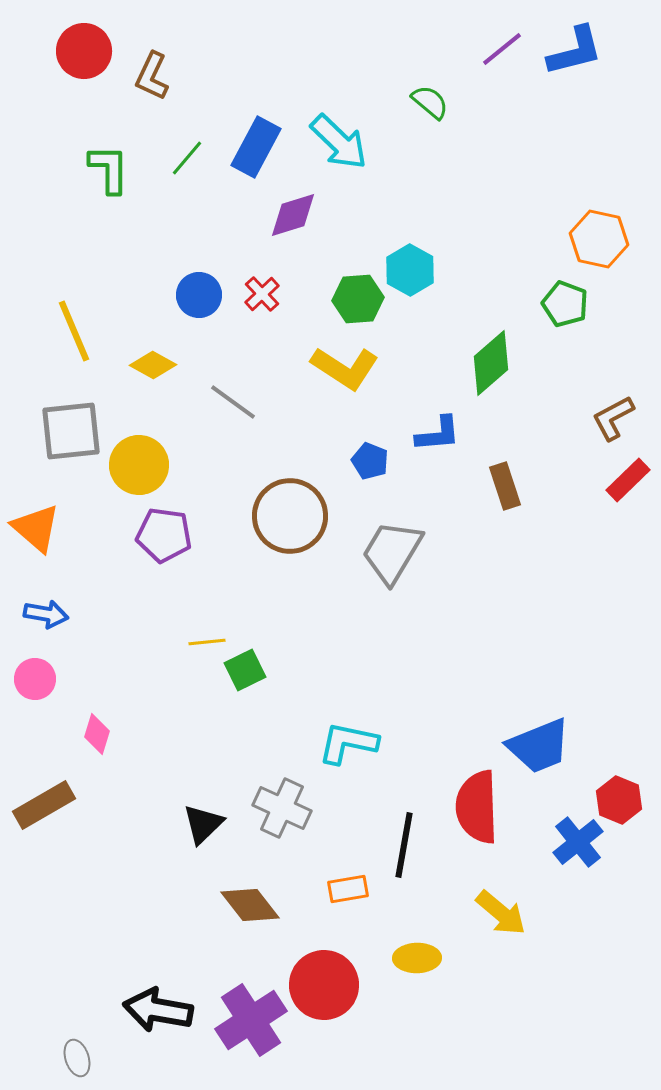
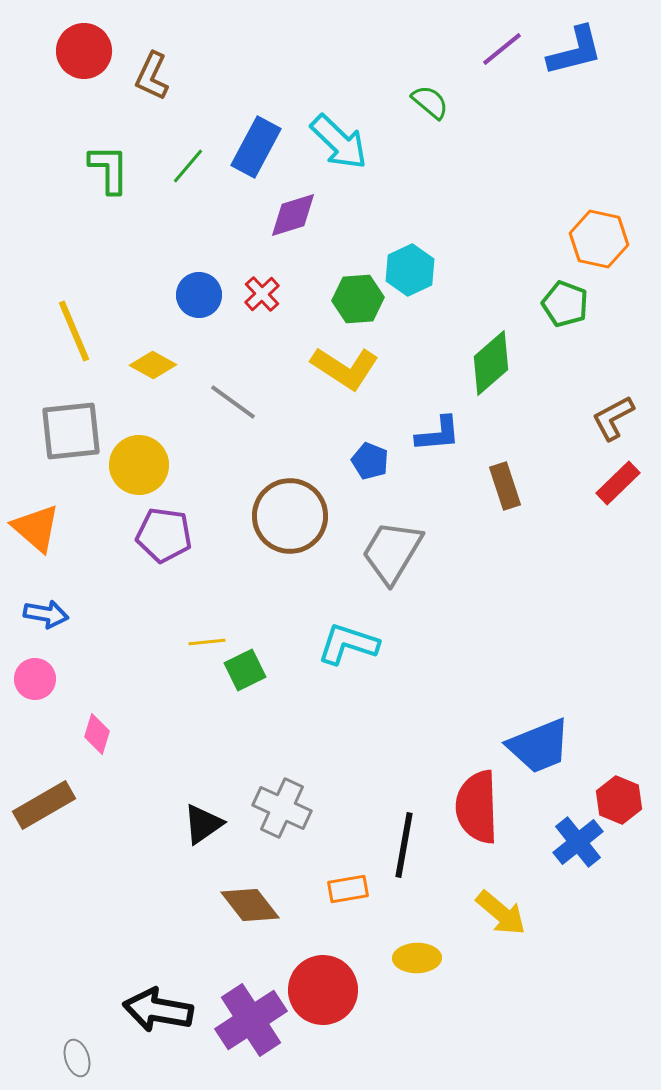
green line at (187, 158): moved 1 px right, 8 px down
cyan hexagon at (410, 270): rotated 6 degrees clockwise
red rectangle at (628, 480): moved 10 px left, 3 px down
cyan L-shape at (348, 743): moved 99 px up; rotated 6 degrees clockwise
black triangle at (203, 824): rotated 9 degrees clockwise
red circle at (324, 985): moved 1 px left, 5 px down
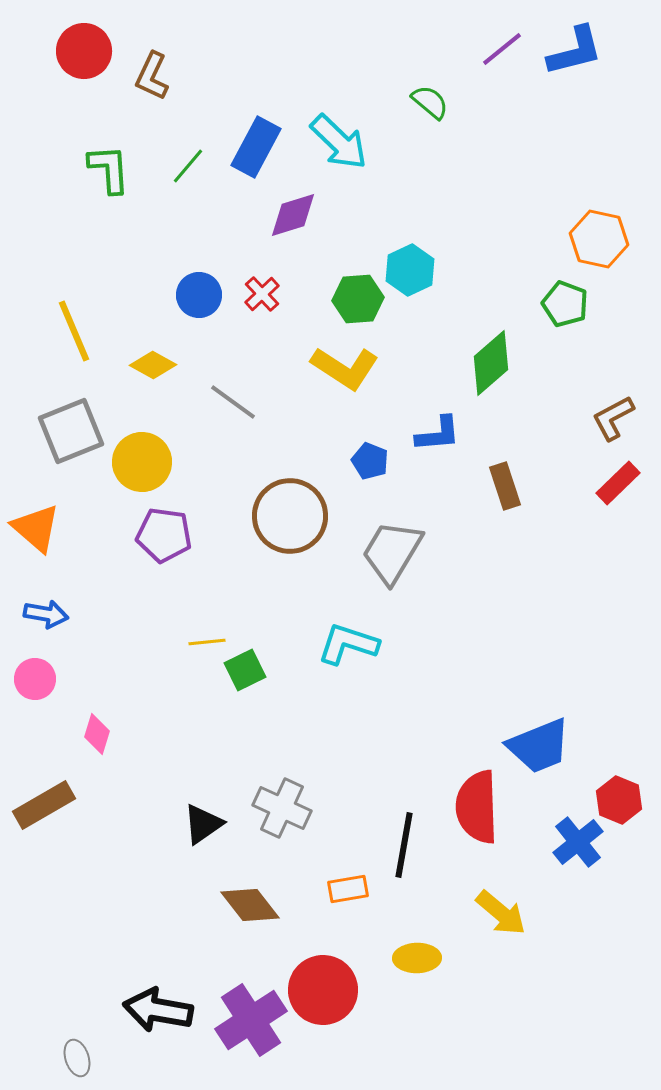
green L-shape at (109, 169): rotated 4 degrees counterclockwise
gray square at (71, 431): rotated 16 degrees counterclockwise
yellow circle at (139, 465): moved 3 px right, 3 px up
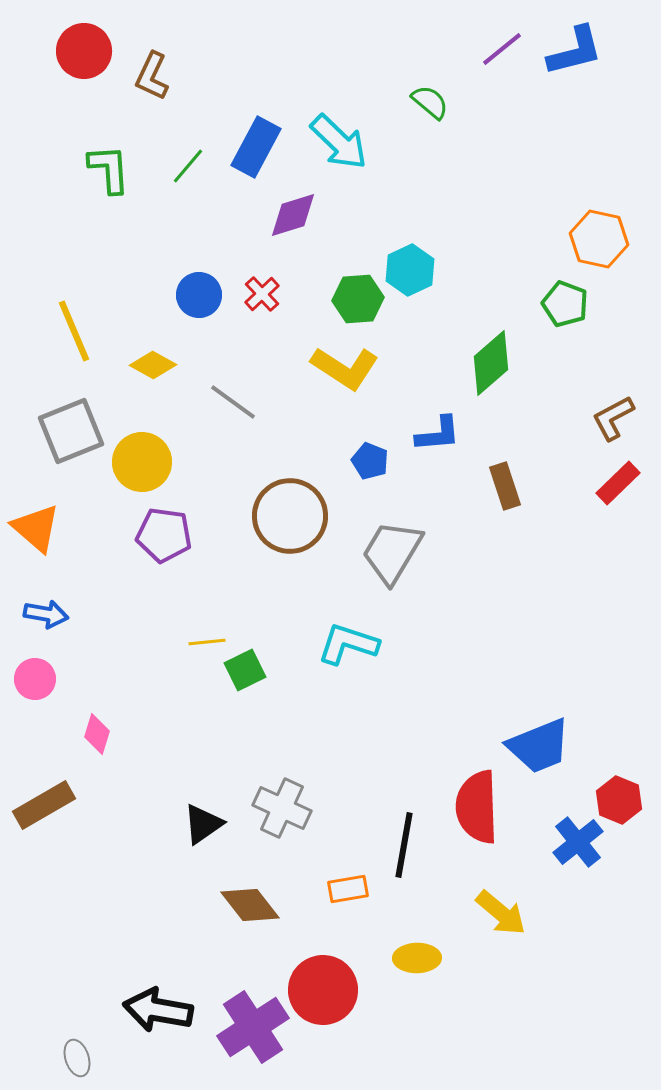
purple cross at (251, 1020): moved 2 px right, 7 px down
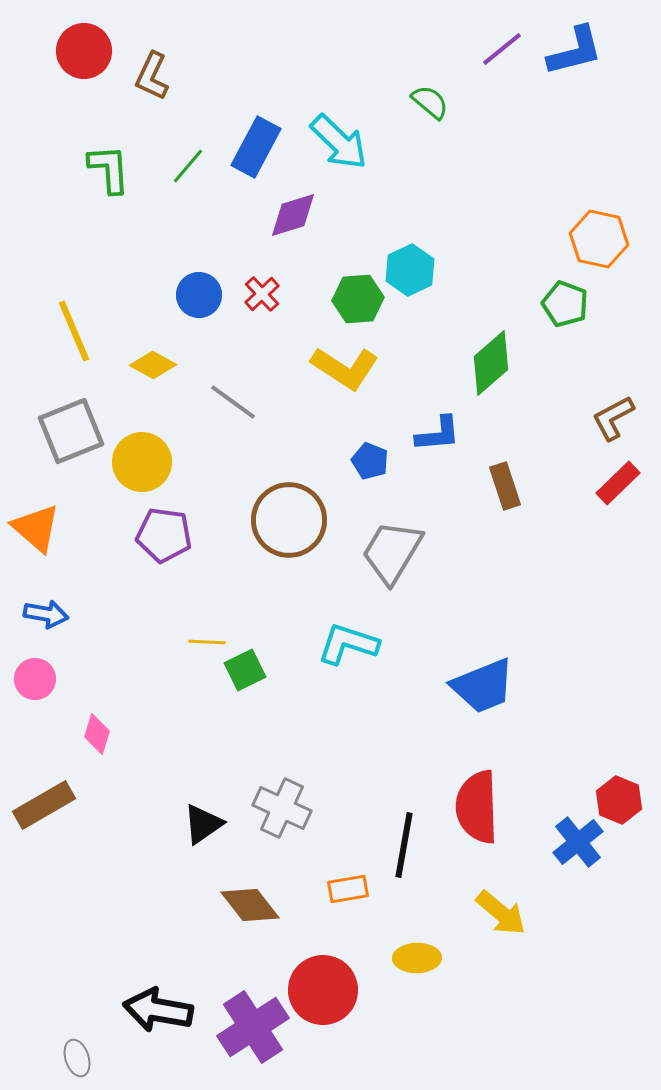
brown circle at (290, 516): moved 1 px left, 4 px down
yellow line at (207, 642): rotated 9 degrees clockwise
blue trapezoid at (539, 746): moved 56 px left, 60 px up
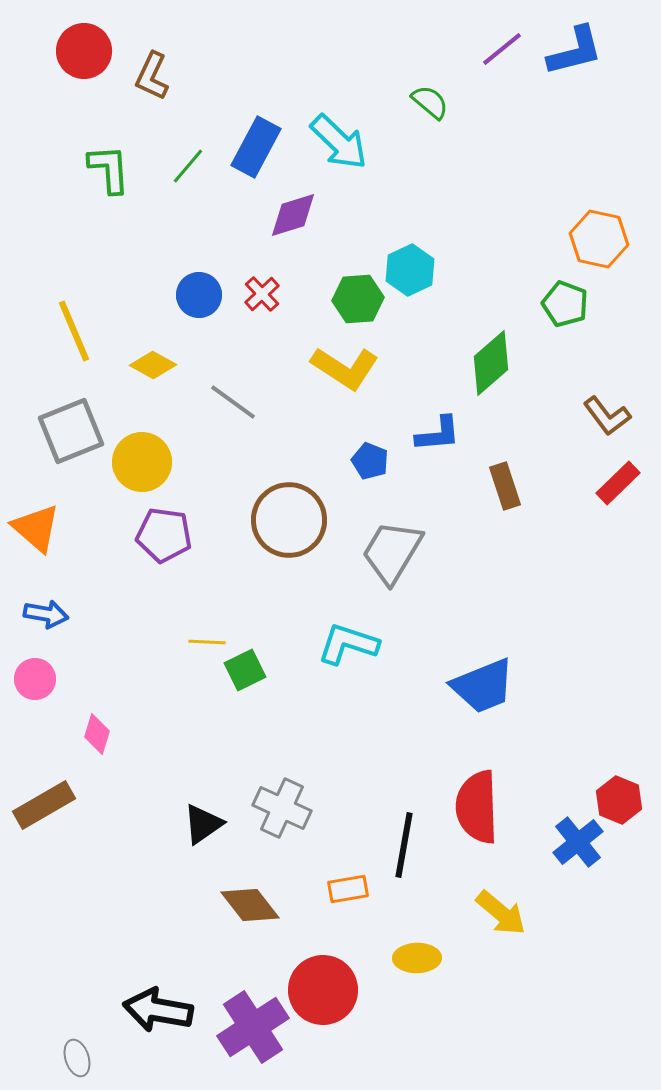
brown L-shape at (613, 418): moved 6 px left, 2 px up; rotated 99 degrees counterclockwise
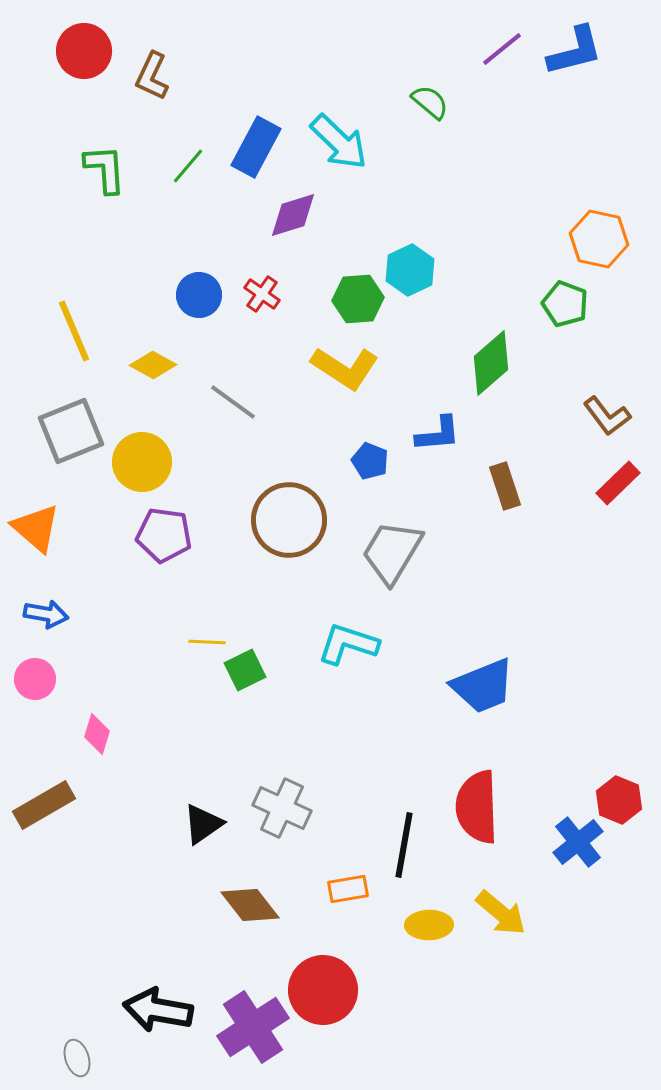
green L-shape at (109, 169): moved 4 px left
red cross at (262, 294): rotated 12 degrees counterclockwise
yellow ellipse at (417, 958): moved 12 px right, 33 px up
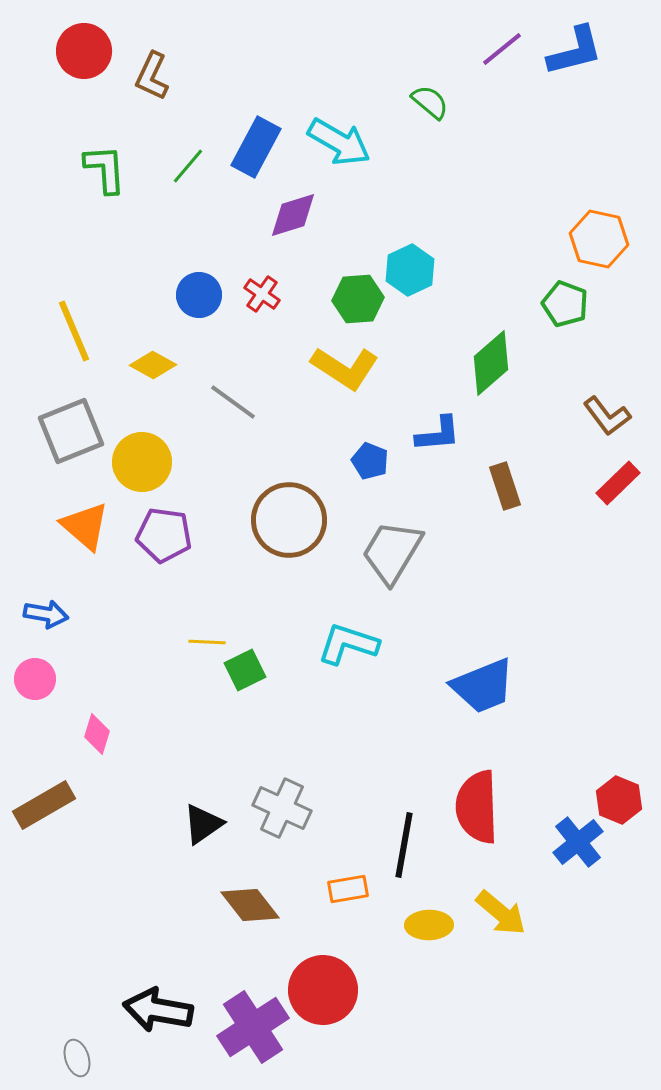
cyan arrow at (339, 142): rotated 14 degrees counterclockwise
orange triangle at (36, 528): moved 49 px right, 2 px up
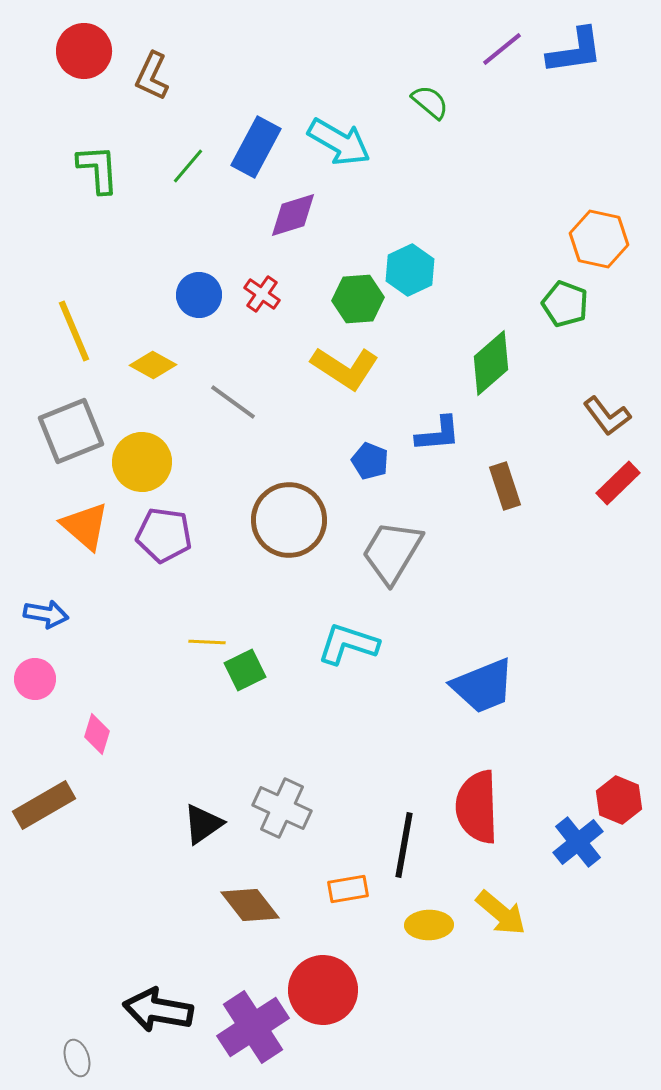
blue L-shape at (575, 51): rotated 6 degrees clockwise
green L-shape at (105, 169): moved 7 px left
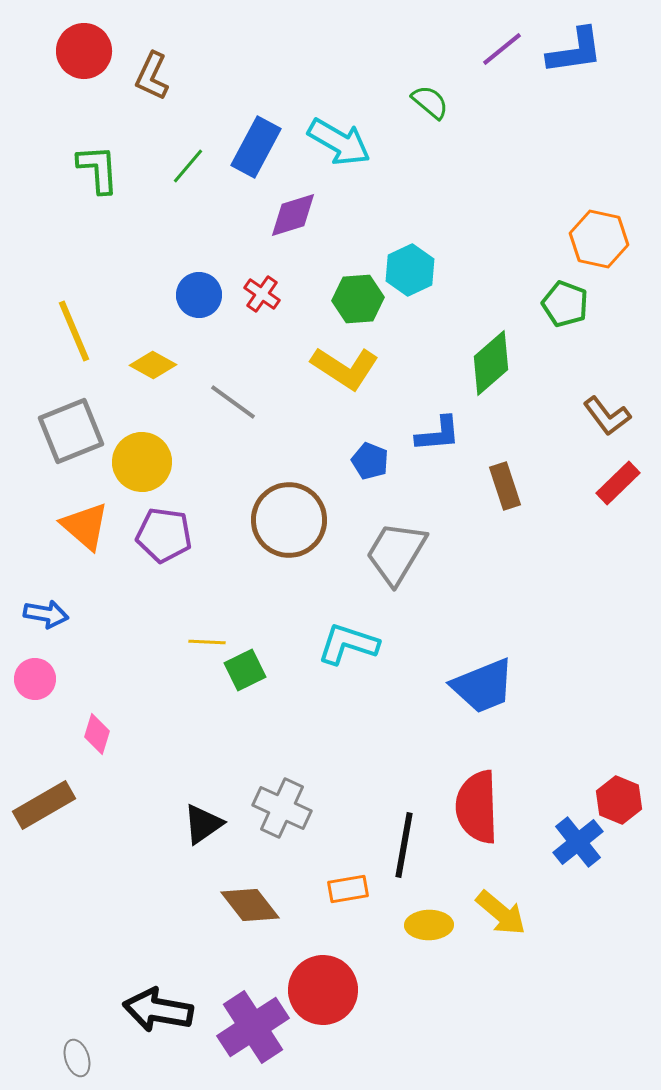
gray trapezoid at (392, 552): moved 4 px right, 1 px down
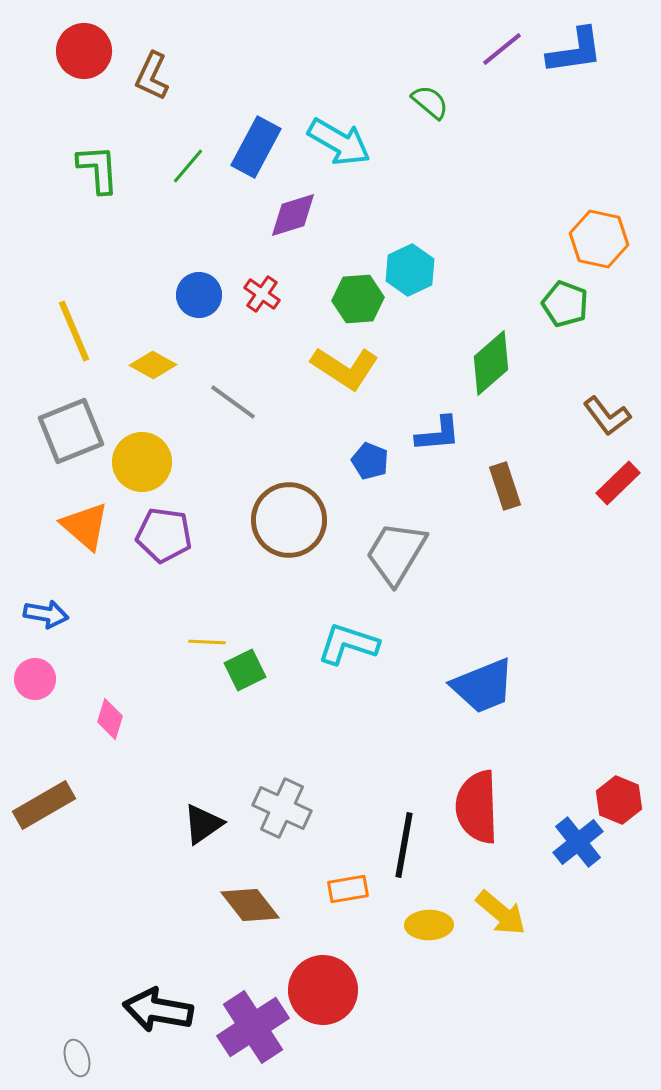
pink diamond at (97, 734): moved 13 px right, 15 px up
